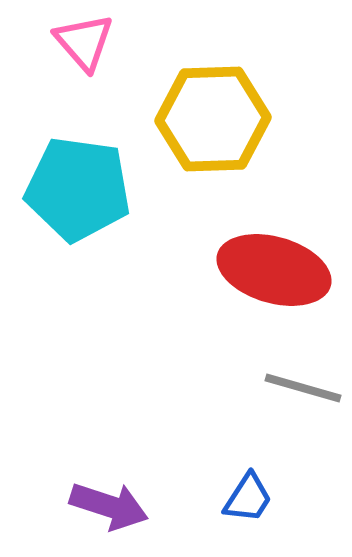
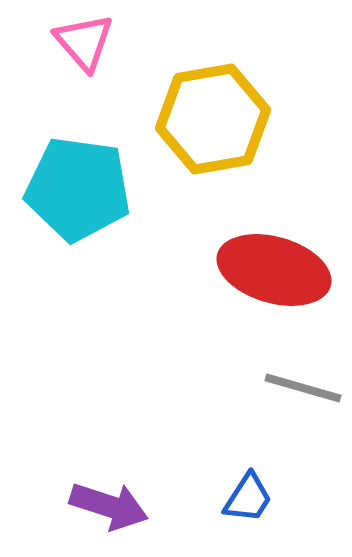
yellow hexagon: rotated 8 degrees counterclockwise
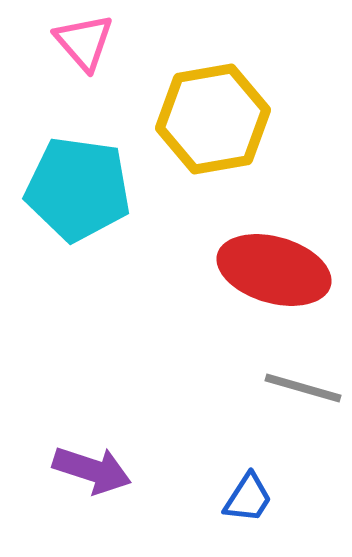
purple arrow: moved 17 px left, 36 px up
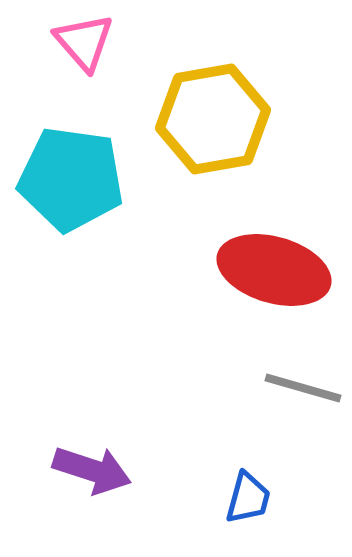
cyan pentagon: moved 7 px left, 10 px up
blue trapezoid: rotated 18 degrees counterclockwise
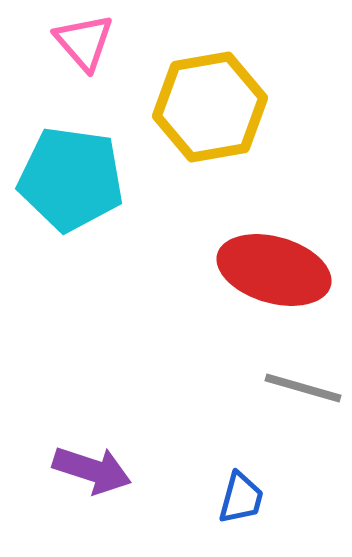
yellow hexagon: moved 3 px left, 12 px up
blue trapezoid: moved 7 px left
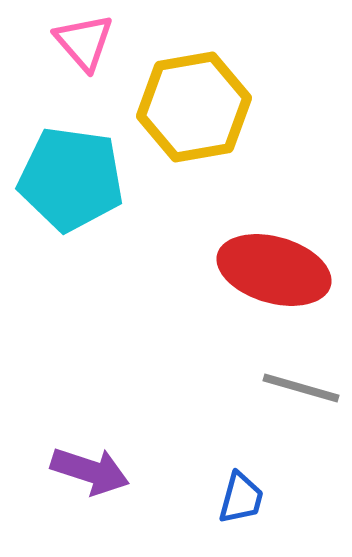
yellow hexagon: moved 16 px left
gray line: moved 2 px left
purple arrow: moved 2 px left, 1 px down
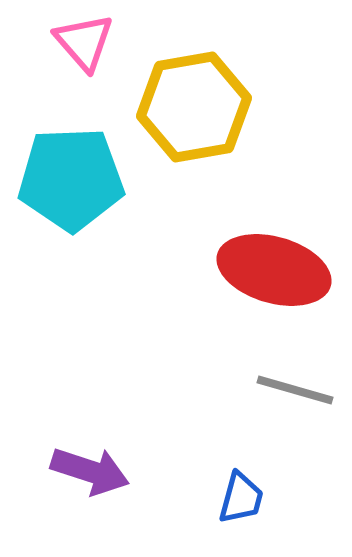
cyan pentagon: rotated 10 degrees counterclockwise
gray line: moved 6 px left, 2 px down
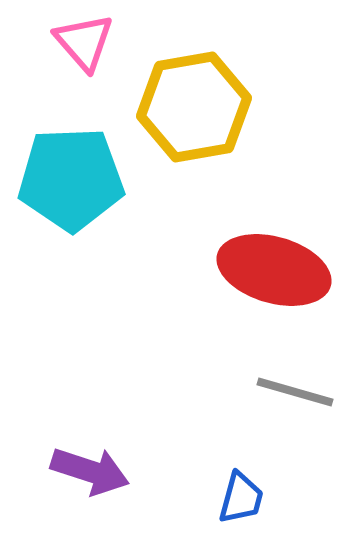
gray line: moved 2 px down
